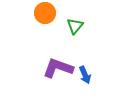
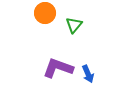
green triangle: moved 1 px left, 1 px up
blue arrow: moved 3 px right, 1 px up
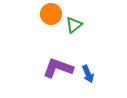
orange circle: moved 6 px right, 1 px down
green triangle: rotated 12 degrees clockwise
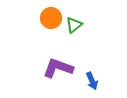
orange circle: moved 4 px down
blue arrow: moved 4 px right, 7 px down
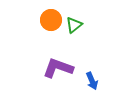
orange circle: moved 2 px down
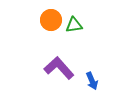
green triangle: rotated 30 degrees clockwise
purple L-shape: moved 1 px right; rotated 28 degrees clockwise
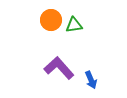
blue arrow: moved 1 px left, 1 px up
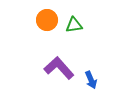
orange circle: moved 4 px left
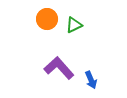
orange circle: moved 1 px up
green triangle: rotated 18 degrees counterclockwise
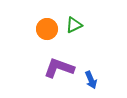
orange circle: moved 10 px down
purple L-shape: rotated 28 degrees counterclockwise
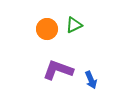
purple L-shape: moved 1 px left, 2 px down
